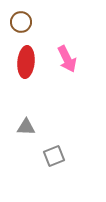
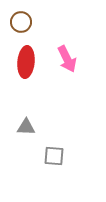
gray square: rotated 25 degrees clockwise
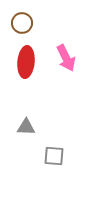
brown circle: moved 1 px right, 1 px down
pink arrow: moved 1 px left, 1 px up
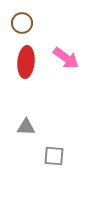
pink arrow: rotated 28 degrees counterclockwise
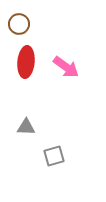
brown circle: moved 3 px left, 1 px down
pink arrow: moved 9 px down
gray square: rotated 20 degrees counterclockwise
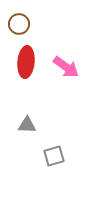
gray triangle: moved 1 px right, 2 px up
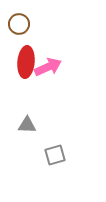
pink arrow: moved 18 px left; rotated 60 degrees counterclockwise
gray square: moved 1 px right, 1 px up
